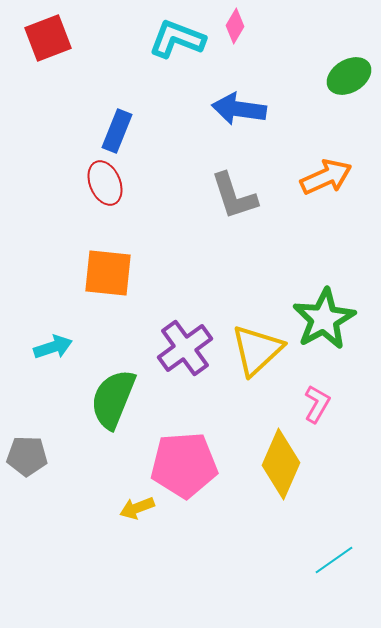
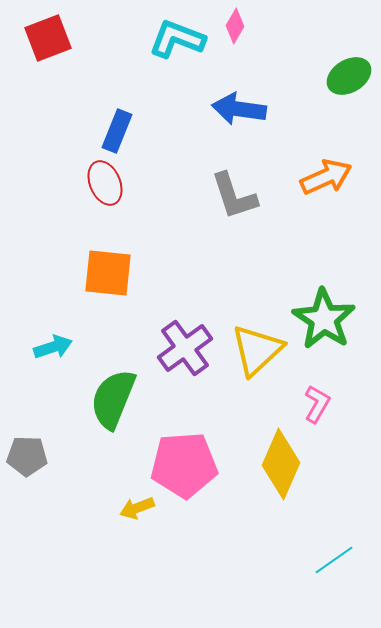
green star: rotated 10 degrees counterclockwise
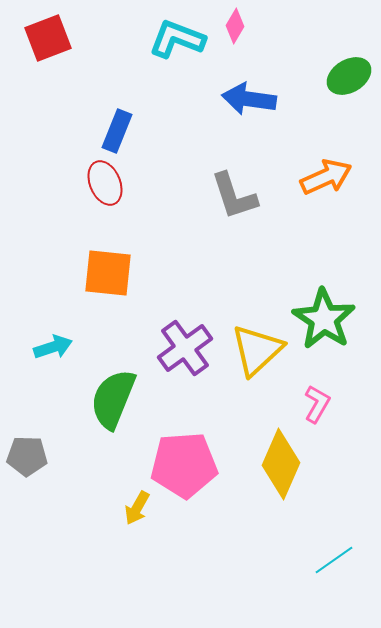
blue arrow: moved 10 px right, 10 px up
yellow arrow: rotated 40 degrees counterclockwise
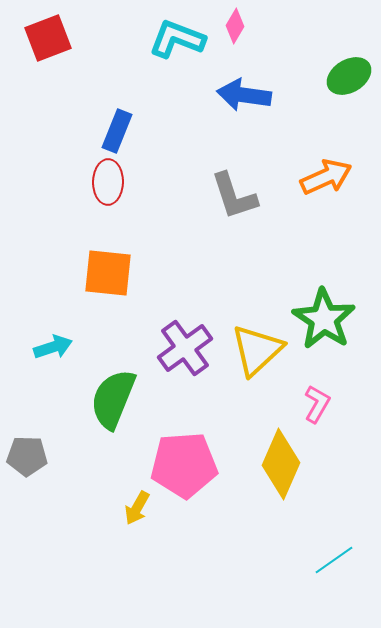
blue arrow: moved 5 px left, 4 px up
red ellipse: moved 3 px right, 1 px up; rotated 24 degrees clockwise
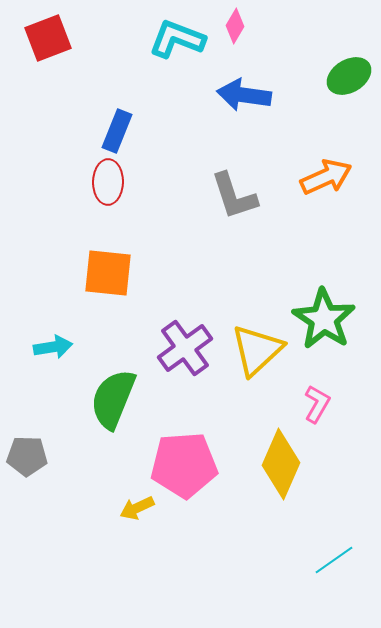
cyan arrow: rotated 9 degrees clockwise
yellow arrow: rotated 36 degrees clockwise
